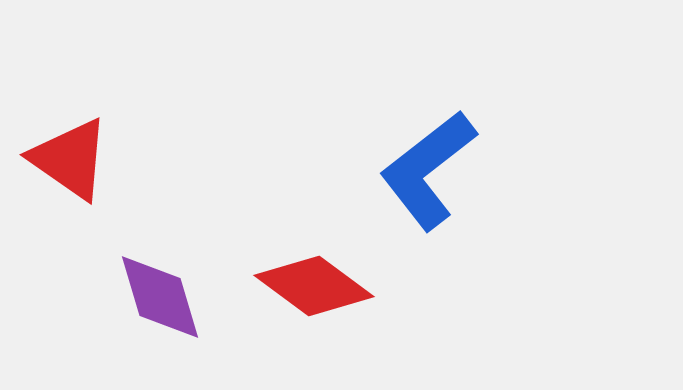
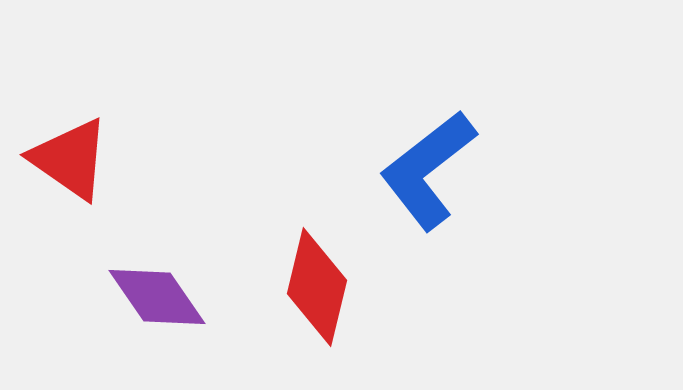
red diamond: moved 3 px right, 1 px down; rotated 67 degrees clockwise
purple diamond: moved 3 px left; rotated 18 degrees counterclockwise
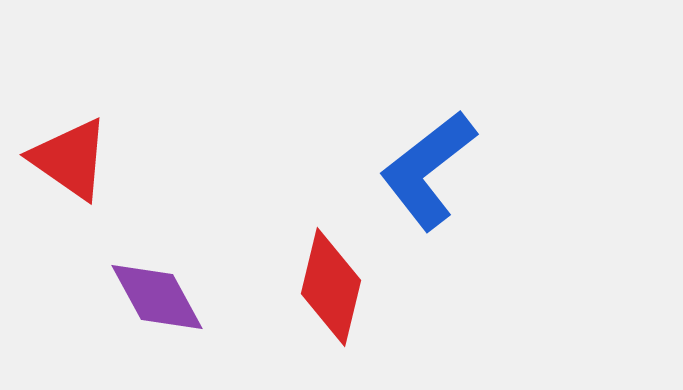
red diamond: moved 14 px right
purple diamond: rotated 6 degrees clockwise
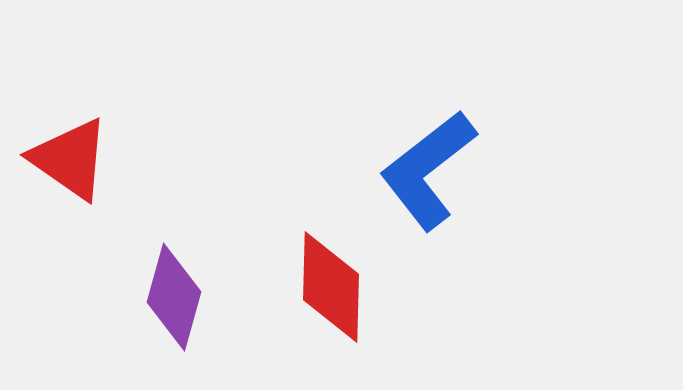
red diamond: rotated 12 degrees counterclockwise
purple diamond: moved 17 px right; rotated 44 degrees clockwise
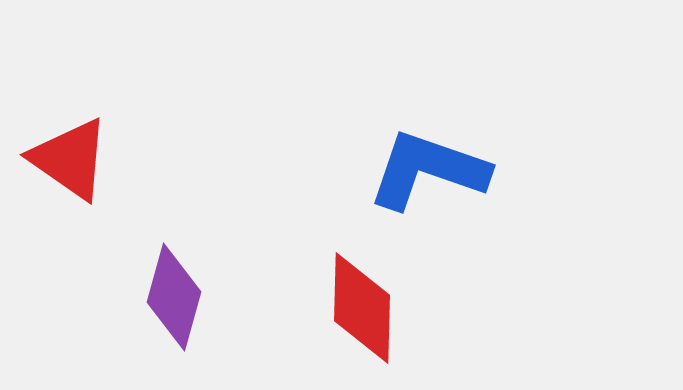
blue L-shape: rotated 57 degrees clockwise
red diamond: moved 31 px right, 21 px down
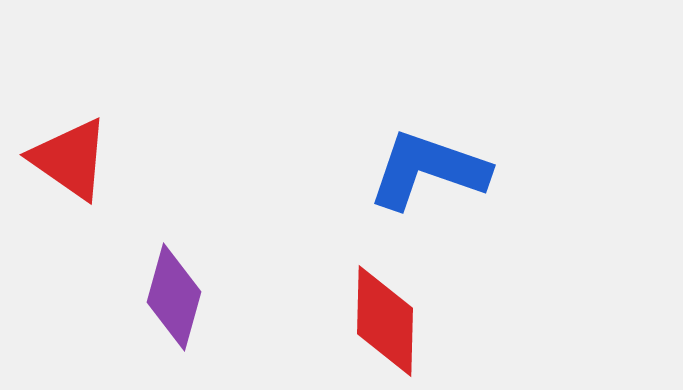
red diamond: moved 23 px right, 13 px down
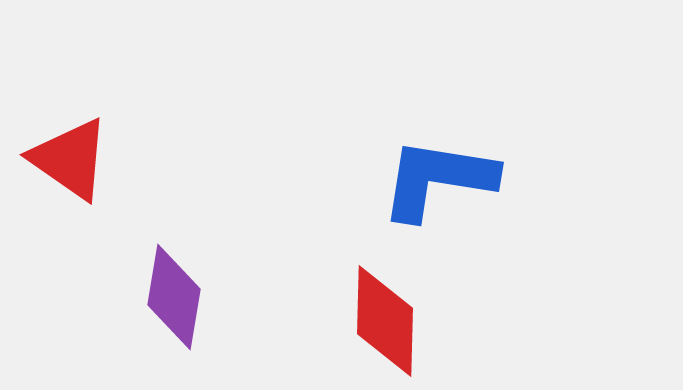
blue L-shape: moved 10 px right, 9 px down; rotated 10 degrees counterclockwise
purple diamond: rotated 6 degrees counterclockwise
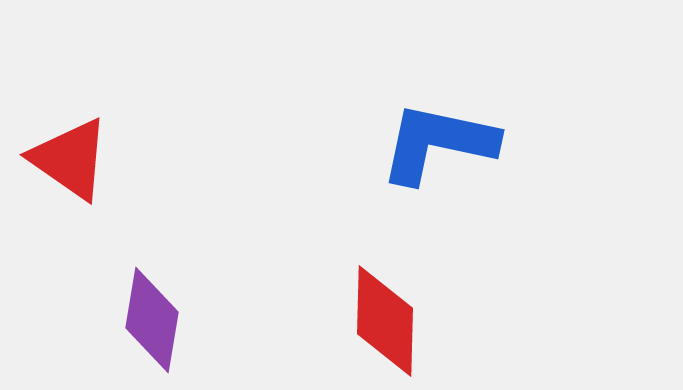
blue L-shape: moved 36 px up; rotated 3 degrees clockwise
purple diamond: moved 22 px left, 23 px down
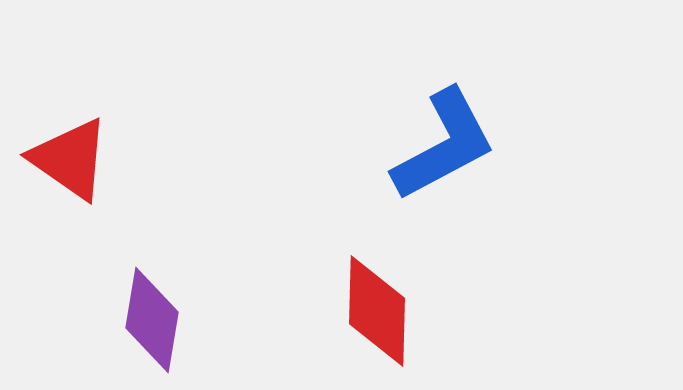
blue L-shape: moved 6 px right, 2 px down; rotated 140 degrees clockwise
red diamond: moved 8 px left, 10 px up
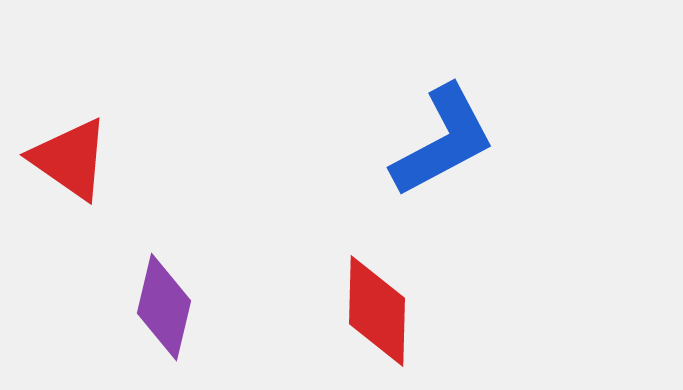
blue L-shape: moved 1 px left, 4 px up
purple diamond: moved 12 px right, 13 px up; rotated 4 degrees clockwise
